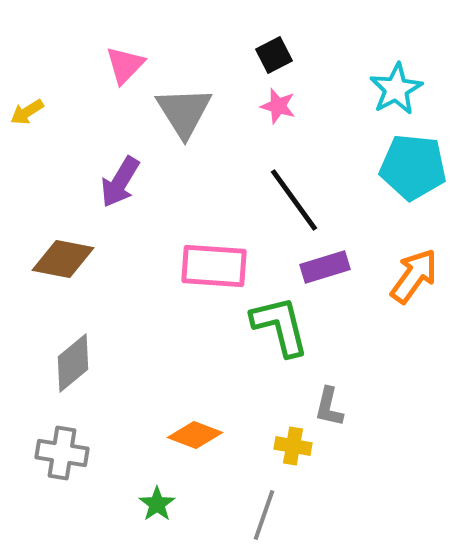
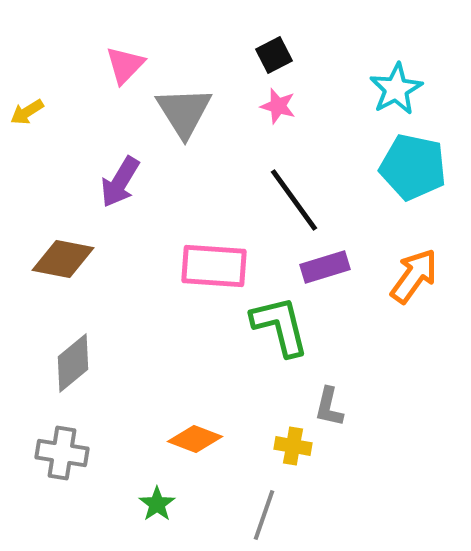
cyan pentagon: rotated 6 degrees clockwise
orange diamond: moved 4 px down
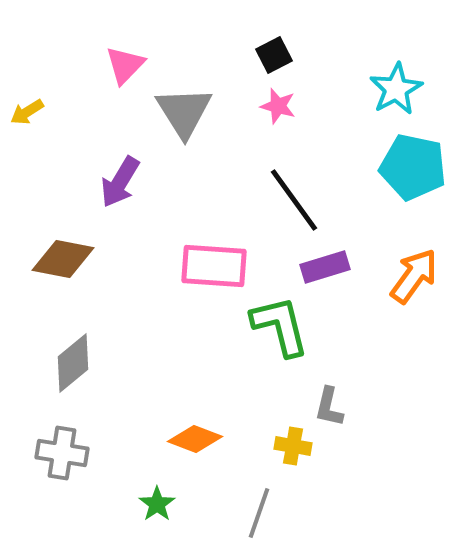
gray line: moved 5 px left, 2 px up
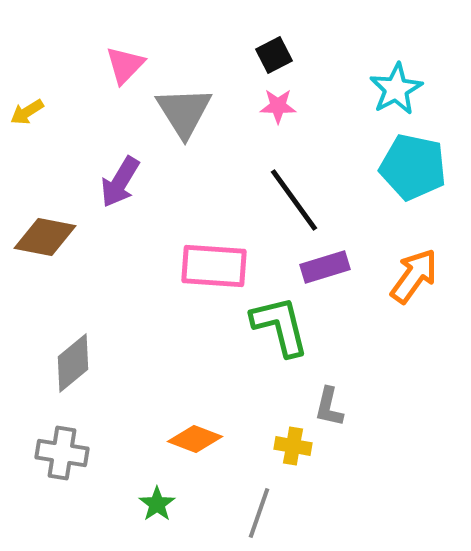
pink star: rotated 15 degrees counterclockwise
brown diamond: moved 18 px left, 22 px up
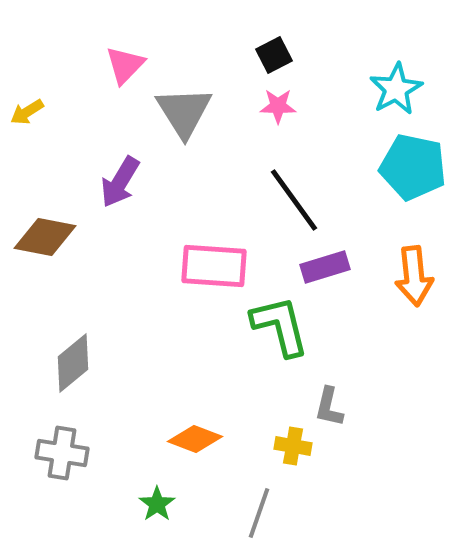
orange arrow: rotated 138 degrees clockwise
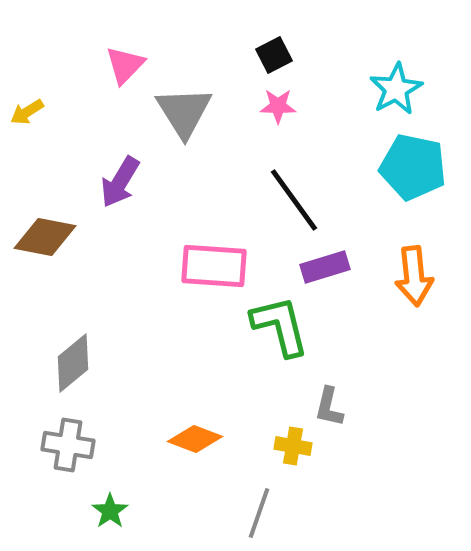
gray cross: moved 6 px right, 8 px up
green star: moved 47 px left, 7 px down
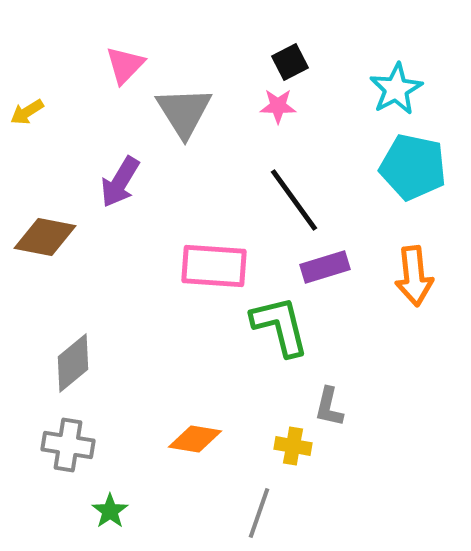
black square: moved 16 px right, 7 px down
orange diamond: rotated 12 degrees counterclockwise
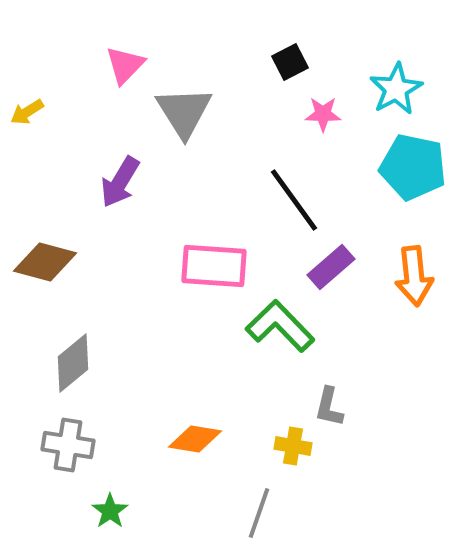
pink star: moved 45 px right, 8 px down
brown diamond: moved 25 px down; rotated 4 degrees clockwise
purple rectangle: moved 6 px right; rotated 24 degrees counterclockwise
green L-shape: rotated 30 degrees counterclockwise
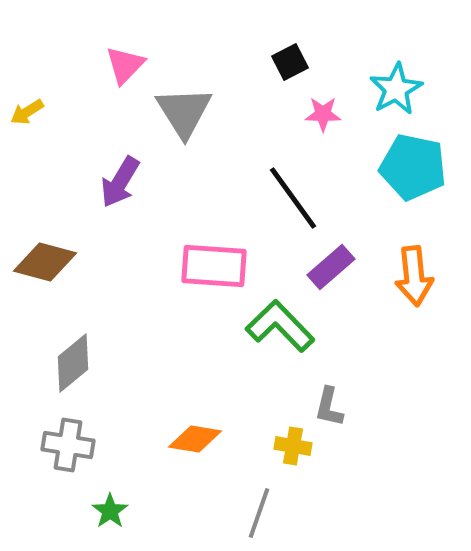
black line: moved 1 px left, 2 px up
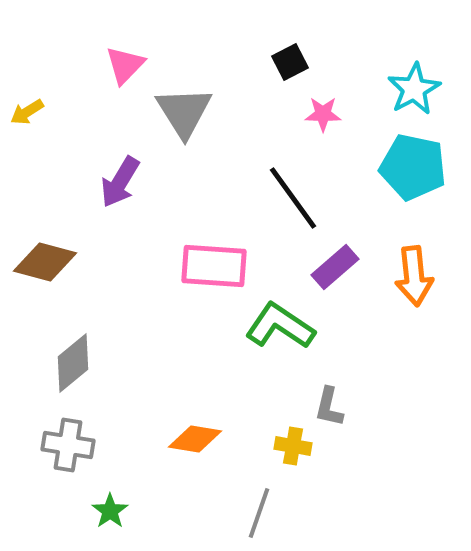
cyan star: moved 18 px right
purple rectangle: moved 4 px right
green L-shape: rotated 12 degrees counterclockwise
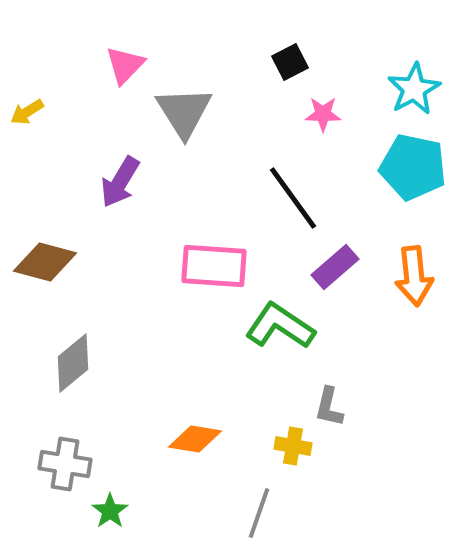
gray cross: moved 3 px left, 19 px down
